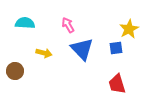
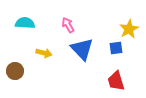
red trapezoid: moved 1 px left, 3 px up
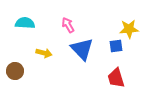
yellow star: rotated 24 degrees clockwise
blue square: moved 2 px up
red trapezoid: moved 3 px up
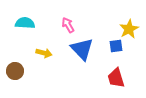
yellow star: rotated 24 degrees counterclockwise
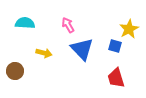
blue square: moved 1 px left; rotated 24 degrees clockwise
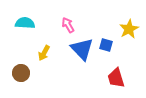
blue square: moved 9 px left, 1 px up
yellow arrow: rotated 105 degrees clockwise
brown circle: moved 6 px right, 2 px down
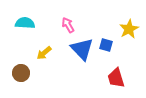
yellow arrow: rotated 21 degrees clockwise
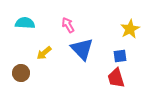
yellow star: moved 1 px right
blue square: moved 14 px right, 11 px down; rotated 24 degrees counterclockwise
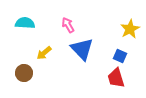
blue square: rotated 32 degrees clockwise
brown circle: moved 3 px right
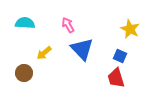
yellow star: rotated 18 degrees counterclockwise
